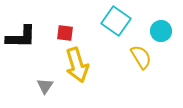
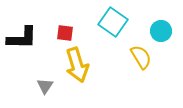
cyan square: moved 3 px left, 1 px down
black L-shape: moved 1 px right, 1 px down
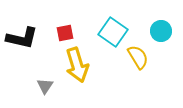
cyan square: moved 10 px down
red square: rotated 18 degrees counterclockwise
black L-shape: rotated 12 degrees clockwise
yellow semicircle: moved 3 px left
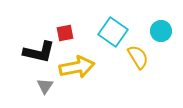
black L-shape: moved 17 px right, 14 px down
yellow arrow: moved 2 px down; rotated 84 degrees counterclockwise
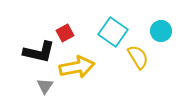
red square: rotated 18 degrees counterclockwise
